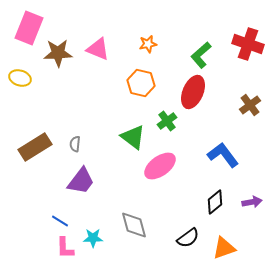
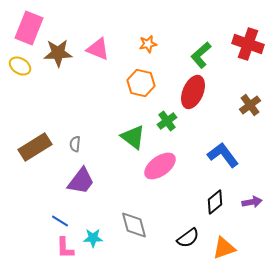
yellow ellipse: moved 12 px up; rotated 15 degrees clockwise
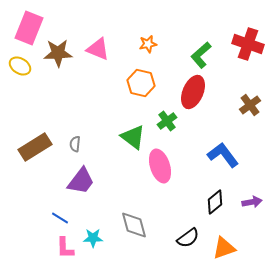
pink ellipse: rotated 72 degrees counterclockwise
blue line: moved 3 px up
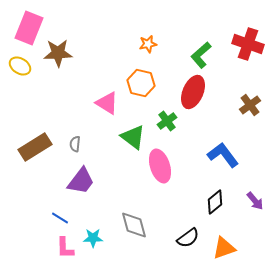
pink triangle: moved 9 px right, 54 px down; rotated 10 degrees clockwise
purple arrow: moved 3 px right, 1 px up; rotated 60 degrees clockwise
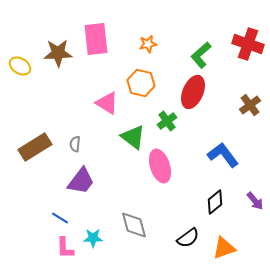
pink rectangle: moved 67 px right, 11 px down; rotated 28 degrees counterclockwise
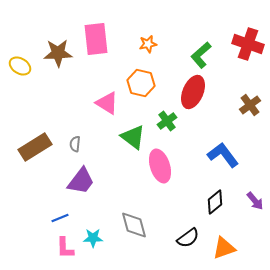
blue line: rotated 54 degrees counterclockwise
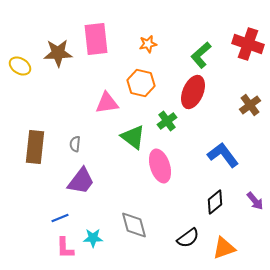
pink triangle: rotated 40 degrees counterclockwise
brown rectangle: rotated 52 degrees counterclockwise
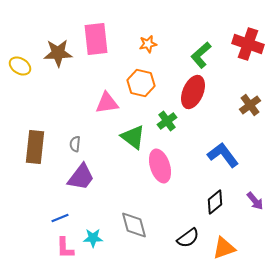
purple trapezoid: moved 4 px up
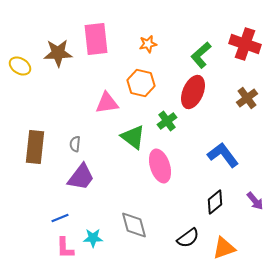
red cross: moved 3 px left
brown cross: moved 3 px left, 7 px up
